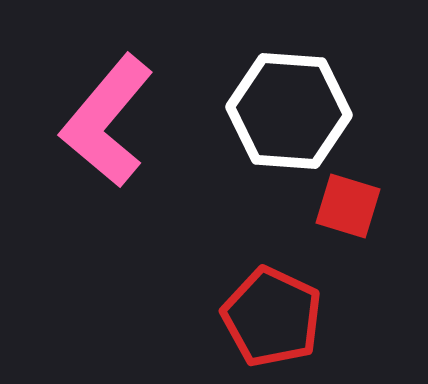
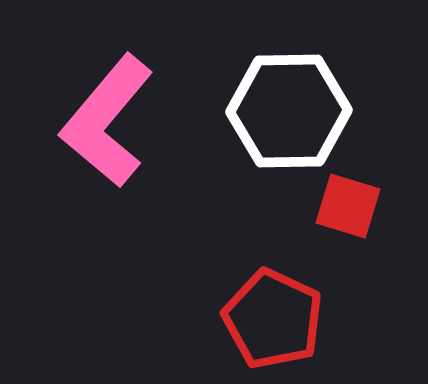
white hexagon: rotated 5 degrees counterclockwise
red pentagon: moved 1 px right, 2 px down
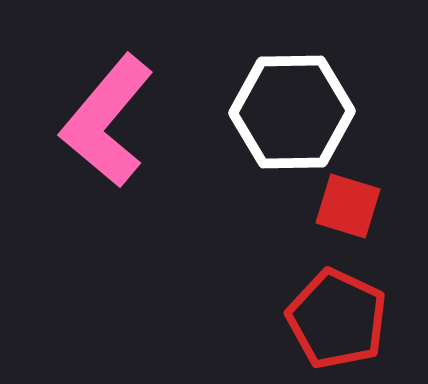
white hexagon: moved 3 px right, 1 px down
red pentagon: moved 64 px right
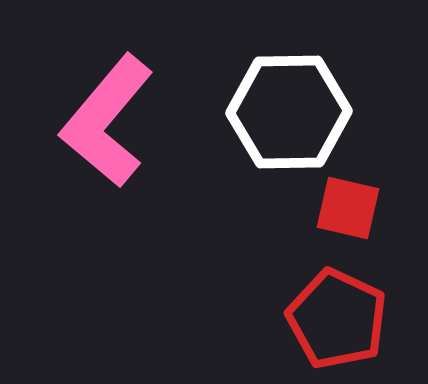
white hexagon: moved 3 px left
red square: moved 2 px down; rotated 4 degrees counterclockwise
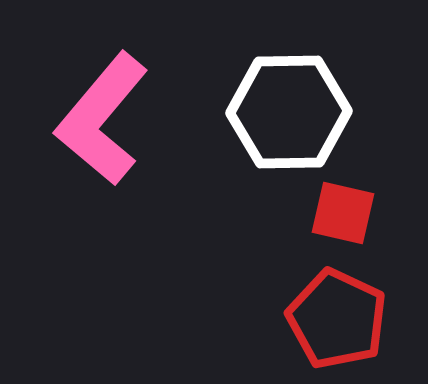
pink L-shape: moved 5 px left, 2 px up
red square: moved 5 px left, 5 px down
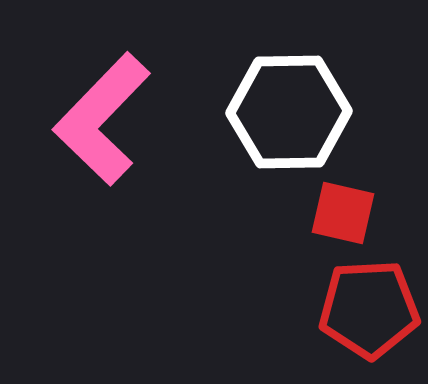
pink L-shape: rotated 4 degrees clockwise
red pentagon: moved 32 px right, 10 px up; rotated 28 degrees counterclockwise
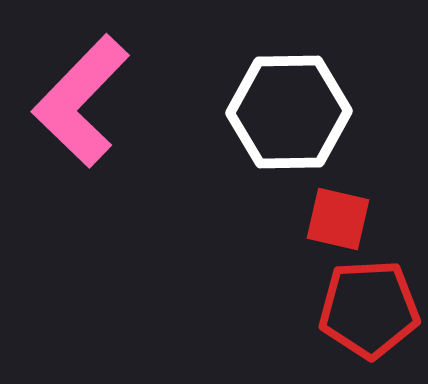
pink L-shape: moved 21 px left, 18 px up
red square: moved 5 px left, 6 px down
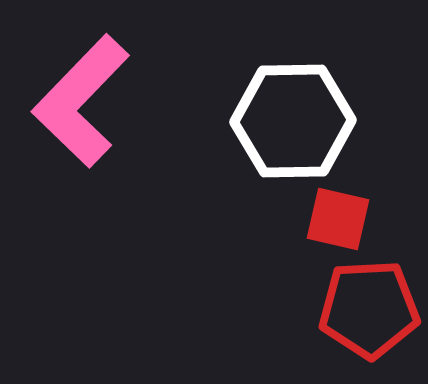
white hexagon: moved 4 px right, 9 px down
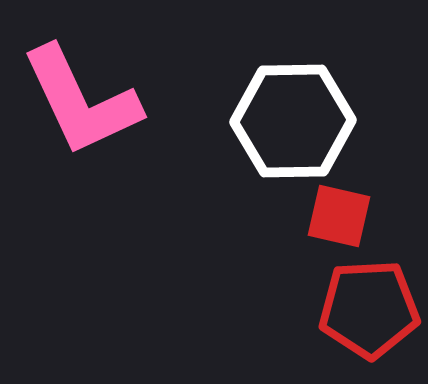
pink L-shape: rotated 69 degrees counterclockwise
red square: moved 1 px right, 3 px up
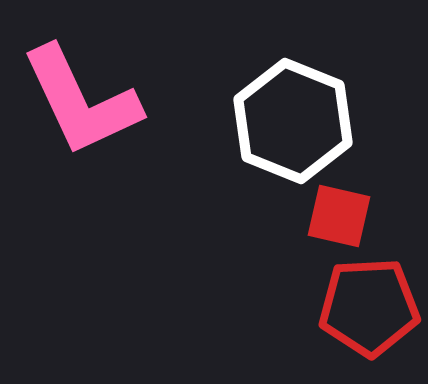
white hexagon: rotated 23 degrees clockwise
red pentagon: moved 2 px up
